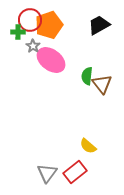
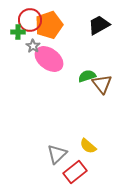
pink ellipse: moved 2 px left, 1 px up
green semicircle: rotated 66 degrees clockwise
gray triangle: moved 10 px right, 19 px up; rotated 10 degrees clockwise
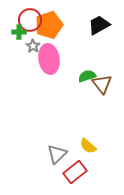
green cross: moved 1 px right
pink ellipse: rotated 44 degrees clockwise
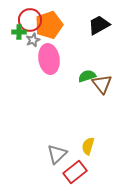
gray star: moved 6 px up; rotated 16 degrees clockwise
yellow semicircle: rotated 66 degrees clockwise
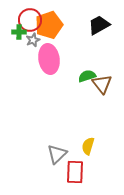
red rectangle: rotated 50 degrees counterclockwise
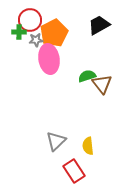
orange pentagon: moved 5 px right, 8 px down; rotated 8 degrees counterclockwise
gray star: moved 3 px right; rotated 16 degrees clockwise
yellow semicircle: rotated 24 degrees counterclockwise
gray triangle: moved 1 px left, 13 px up
red rectangle: moved 1 px left, 1 px up; rotated 35 degrees counterclockwise
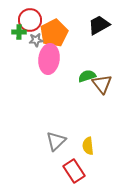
pink ellipse: rotated 16 degrees clockwise
